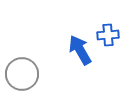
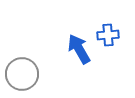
blue arrow: moved 1 px left, 1 px up
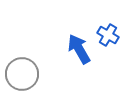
blue cross: rotated 35 degrees clockwise
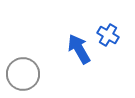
gray circle: moved 1 px right
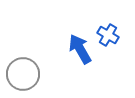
blue arrow: moved 1 px right
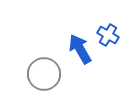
gray circle: moved 21 px right
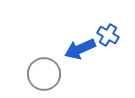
blue arrow: rotated 84 degrees counterclockwise
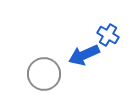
blue arrow: moved 4 px right, 6 px down
